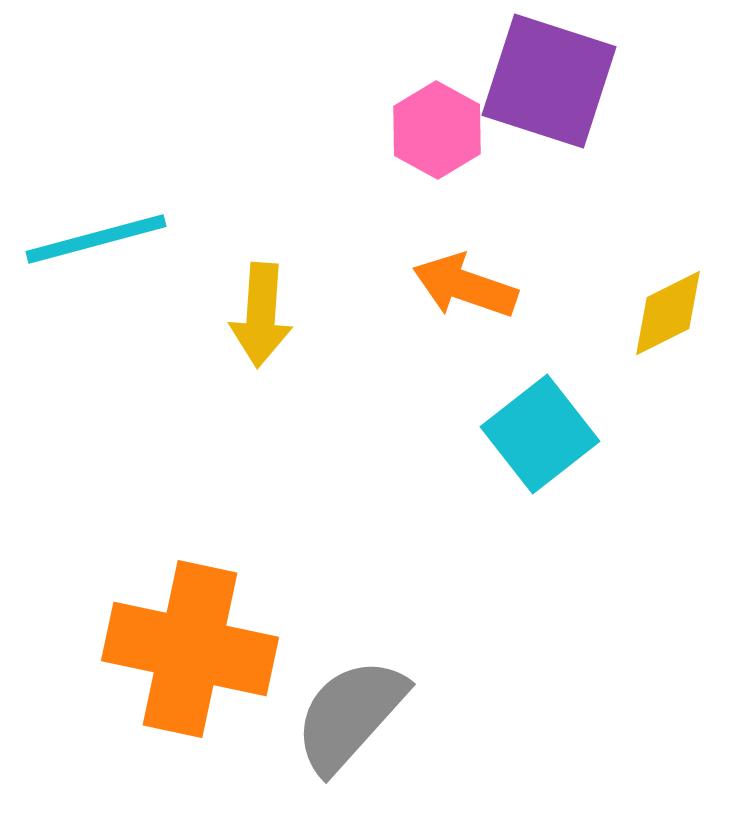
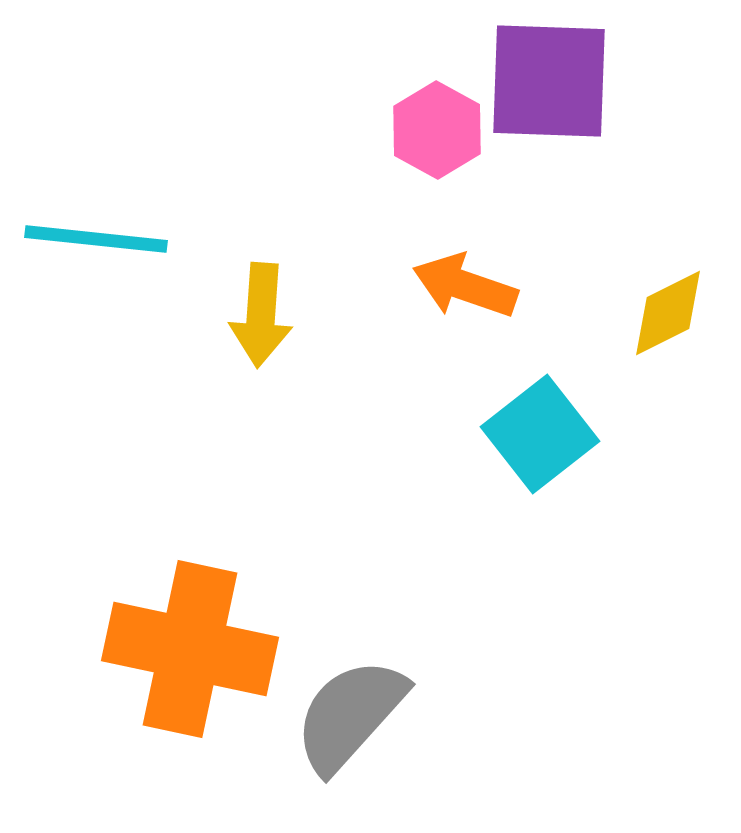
purple square: rotated 16 degrees counterclockwise
cyan line: rotated 21 degrees clockwise
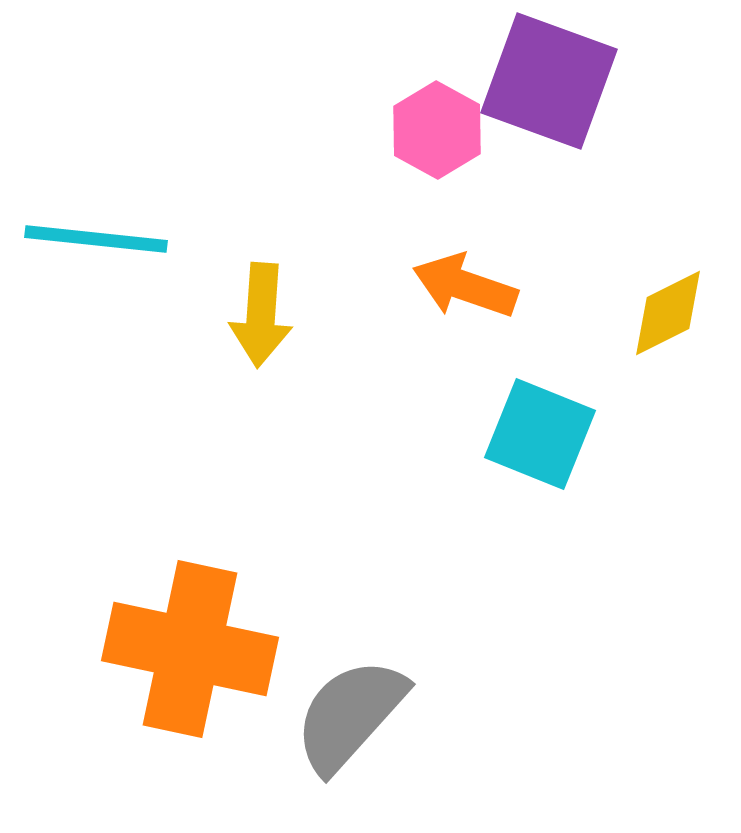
purple square: rotated 18 degrees clockwise
cyan square: rotated 30 degrees counterclockwise
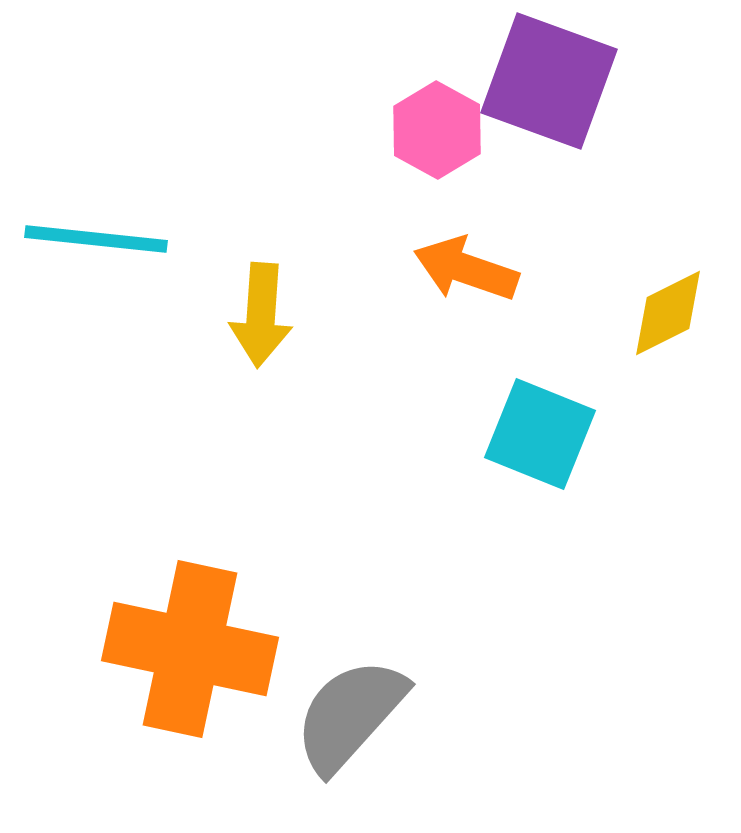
orange arrow: moved 1 px right, 17 px up
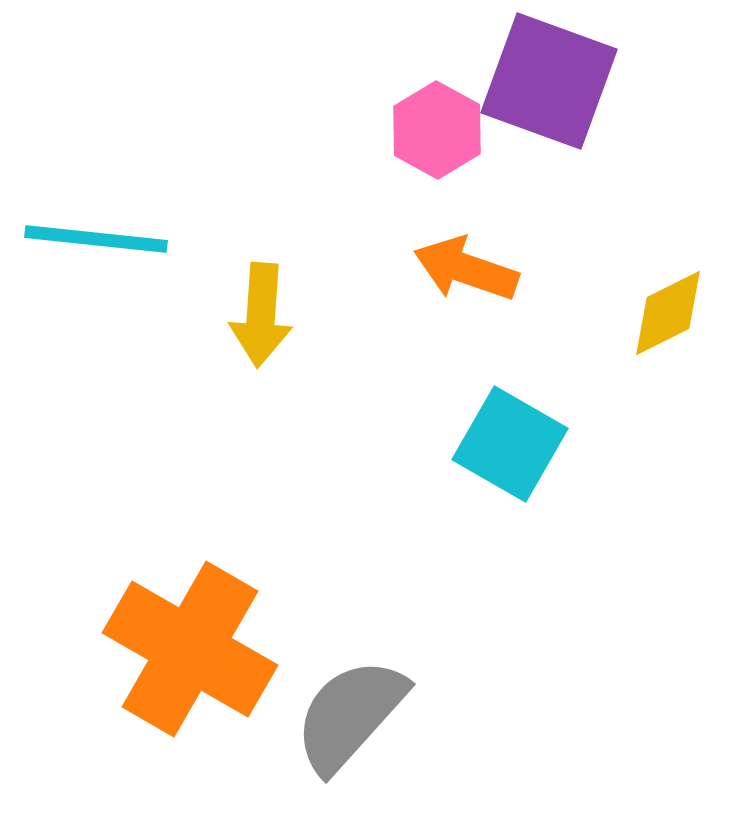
cyan square: moved 30 px left, 10 px down; rotated 8 degrees clockwise
orange cross: rotated 18 degrees clockwise
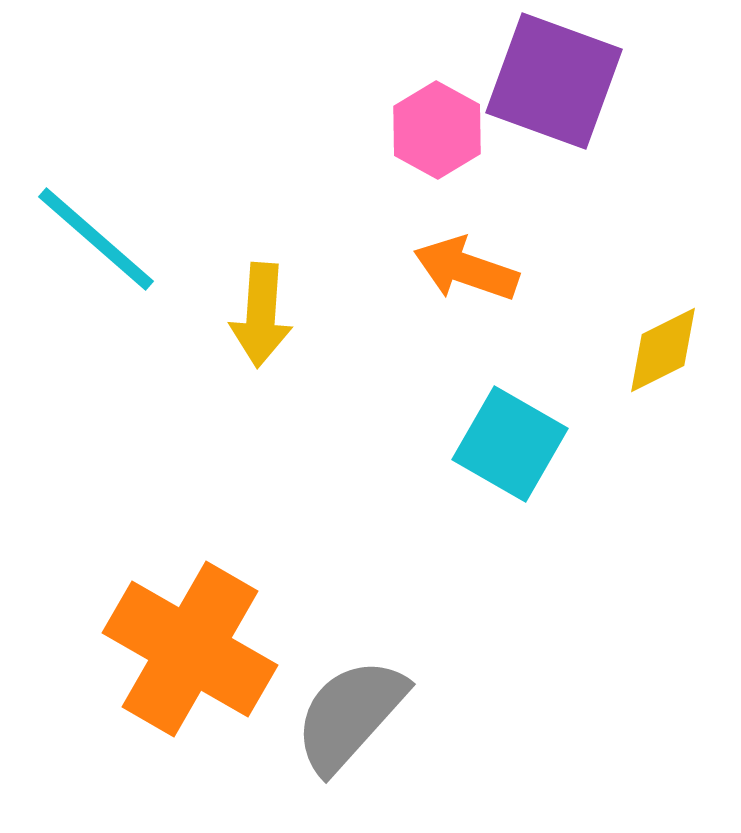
purple square: moved 5 px right
cyan line: rotated 35 degrees clockwise
yellow diamond: moved 5 px left, 37 px down
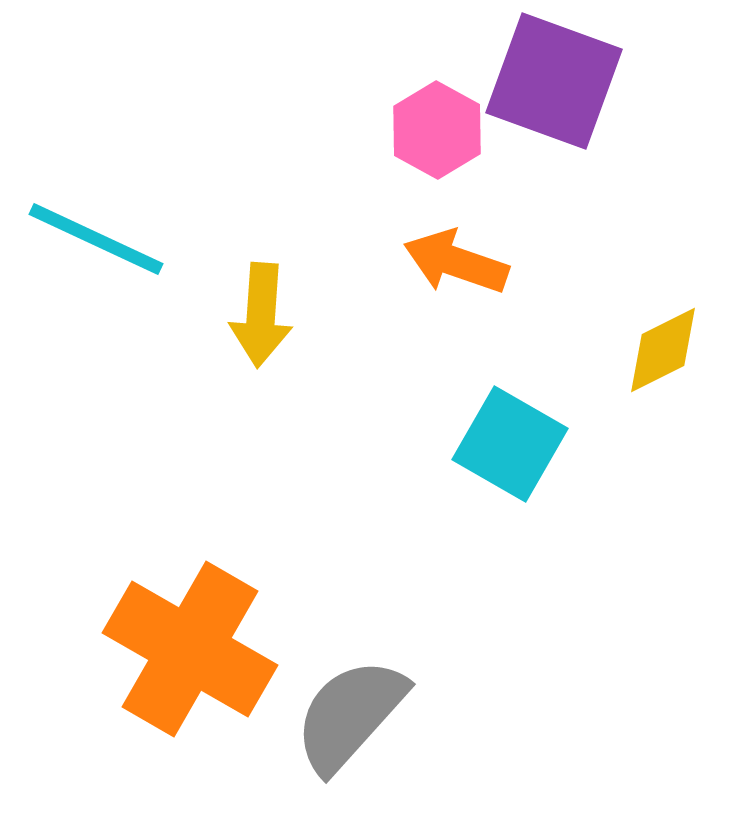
cyan line: rotated 16 degrees counterclockwise
orange arrow: moved 10 px left, 7 px up
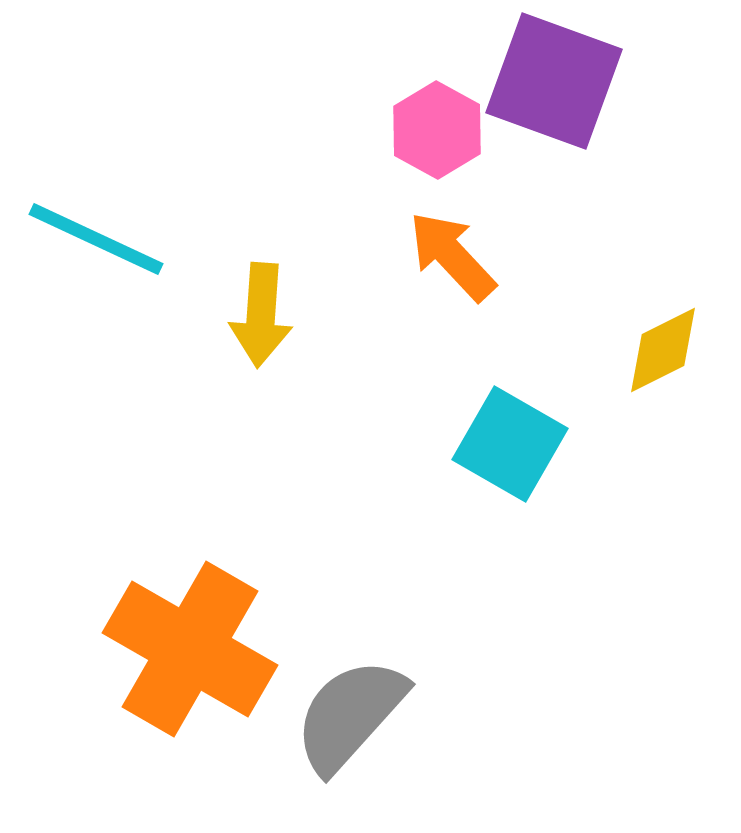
orange arrow: moved 4 px left, 6 px up; rotated 28 degrees clockwise
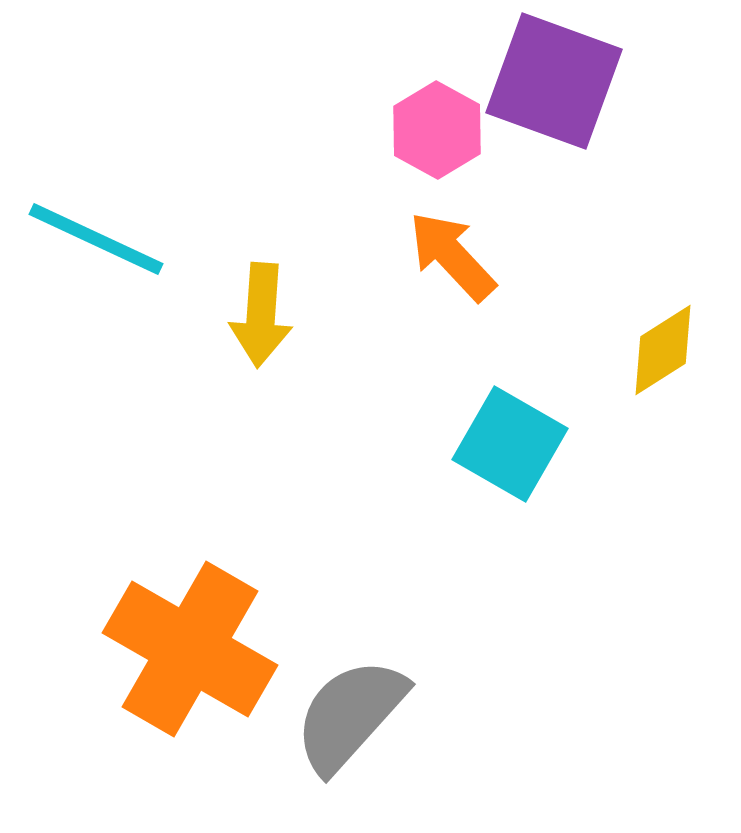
yellow diamond: rotated 6 degrees counterclockwise
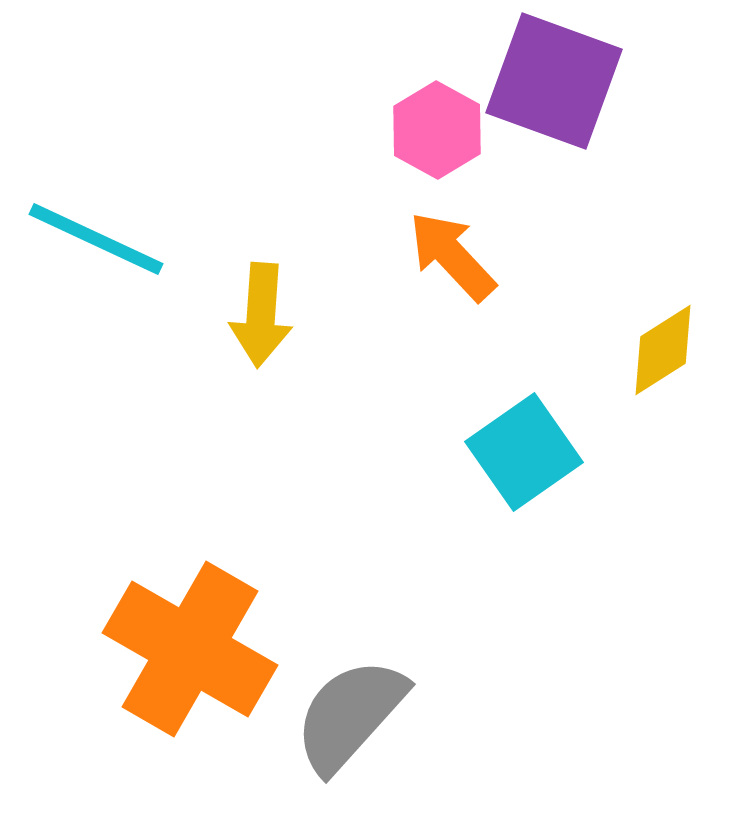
cyan square: moved 14 px right, 8 px down; rotated 25 degrees clockwise
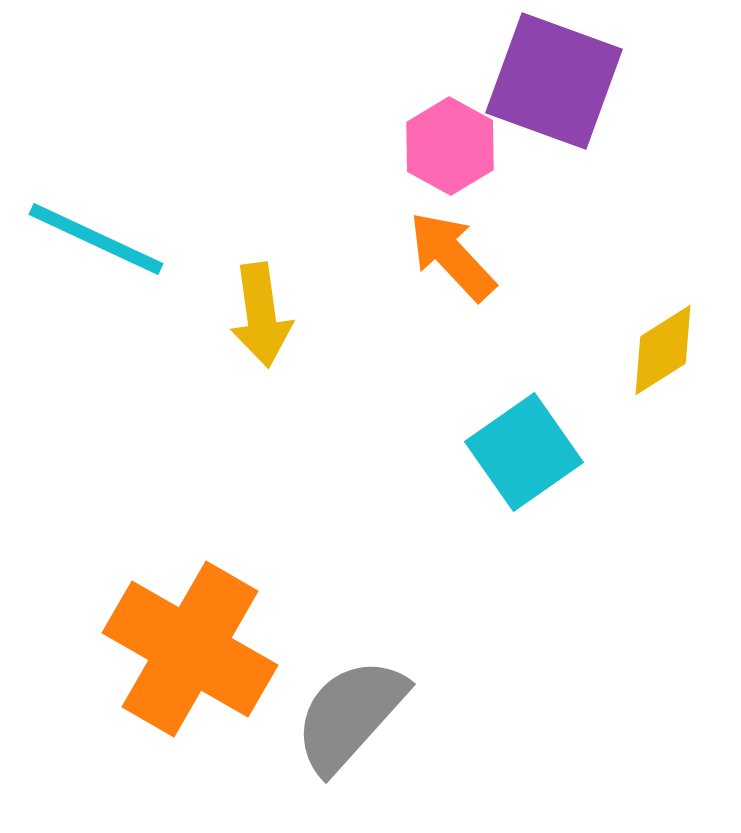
pink hexagon: moved 13 px right, 16 px down
yellow arrow: rotated 12 degrees counterclockwise
